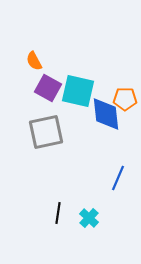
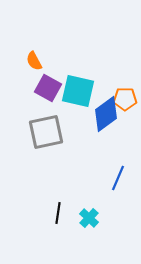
blue diamond: rotated 60 degrees clockwise
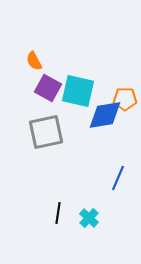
blue diamond: moved 1 px left, 1 px down; rotated 27 degrees clockwise
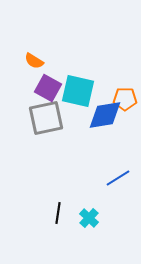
orange semicircle: rotated 30 degrees counterclockwise
gray square: moved 14 px up
blue line: rotated 35 degrees clockwise
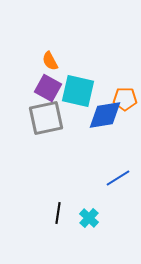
orange semicircle: moved 16 px right; rotated 30 degrees clockwise
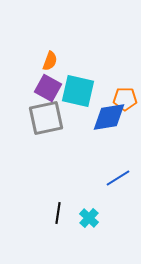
orange semicircle: rotated 132 degrees counterclockwise
blue diamond: moved 4 px right, 2 px down
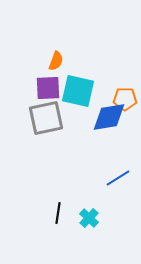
orange semicircle: moved 6 px right
purple square: rotated 32 degrees counterclockwise
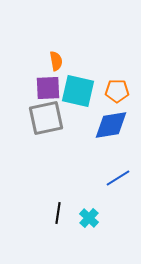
orange semicircle: rotated 30 degrees counterclockwise
orange pentagon: moved 8 px left, 8 px up
blue diamond: moved 2 px right, 8 px down
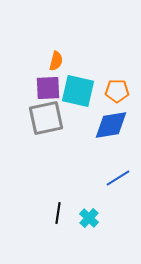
orange semicircle: rotated 24 degrees clockwise
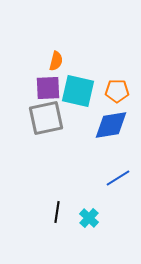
black line: moved 1 px left, 1 px up
